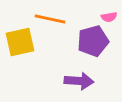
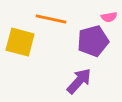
orange line: moved 1 px right
yellow square: rotated 28 degrees clockwise
purple arrow: rotated 52 degrees counterclockwise
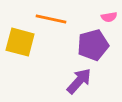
purple pentagon: moved 4 px down
